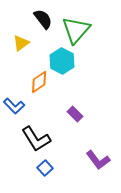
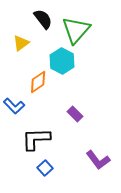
orange diamond: moved 1 px left
black L-shape: rotated 120 degrees clockwise
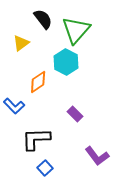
cyan hexagon: moved 4 px right, 1 px down
purple L-shape: moved 1 px left, 4 px up
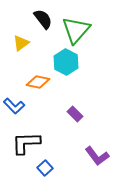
orange diamond: rotated 45 degrees clockwise
black L-shape: moved 10 px left, 4 px down
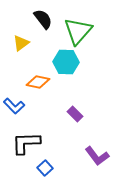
green triangle: moved 2 px right, 1 px down
cyan hexagon: rotated 25 degrees counterclockwise
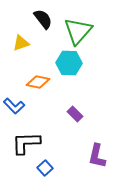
yellow triangle: rotated 18 degrees clockwise
cyan hexagon: moved 3 px right, 1 px down
purple L-shape: rotated 50 degrees clockwise
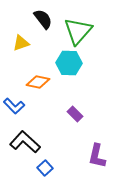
black L-shape: moved 1 px left, 1 px up; rotated 44 degrees clockwise
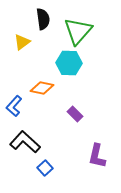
black semicircle: rotated 30 degrees clockwise
yellow triangle: moved 1 px right, 1 px up; rotated 18 degrees counterclockwise
orange diamond: moved 4 px right, 6 px down
blue L-shape: rotated 85 degrees clockwise
